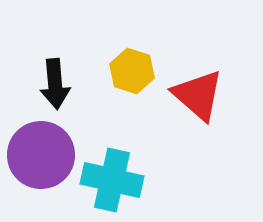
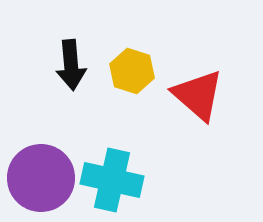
black arrow: moved 16 px right, 19 px up
purple circle: moved 23 px down
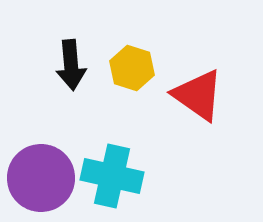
yellow hexagon: moved 3 px up
red triangle: rotated 6 degrees counterclockwise
cyan cross: moved 4 px up
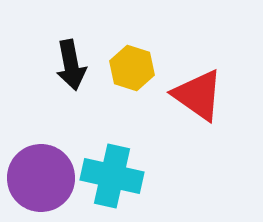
black arrow: rotated 6 degrees counterclockwise
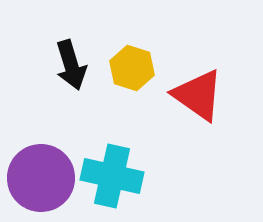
black arrow: rotated 6 degrees counterclockwise
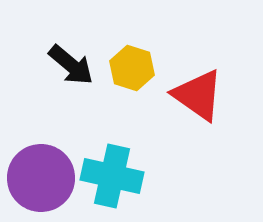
black arrow: rotated 33 degrees counterclockwise
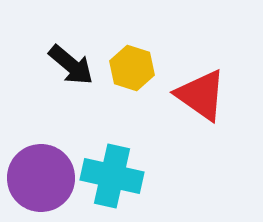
red triangle: moved 3 px right
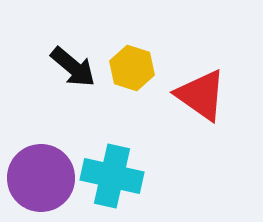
black arrow: moved 2 px right, 2 px down
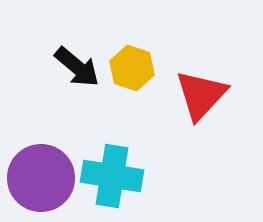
black arrow: moved 4 px right
red triangle: rotated 38 degrees clockwise
cyan cross: rotated 4 degrees counterclockwise
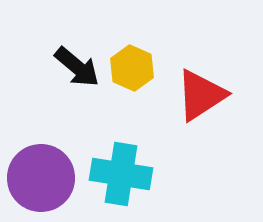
yellow hexagon: rotated 6 degrees clockwise
red triangle: rotated 14 degrees clockwise
cyan cross: moved 9 px right, 2 px up
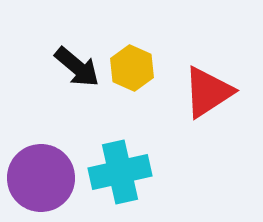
red triangle: moved 7 px right, 3 px up
cyan cross: moved 1 px left, 2 px up; rotated 22 degrees counterclockwise
